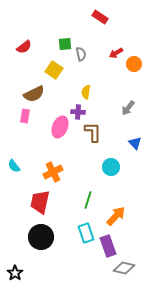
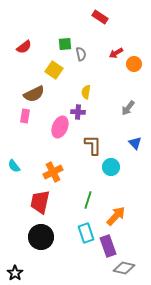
brown L-shape: moved 13 px down
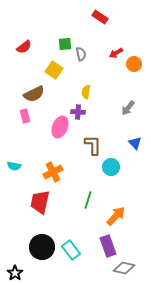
pink rectangle: rotated 24 degrees counterclockwise
cyan semicircle: rotated 40 degrees counterclockwise
cyan rectangle: moved 15 px left, 17 px down; rotated 18 degrees counterclockwise
black circle: moved 1 px right, 10 px down
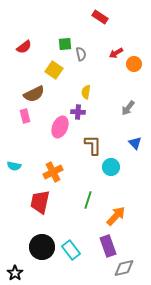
gray diamond: rotated 25 degrees counterclockwise
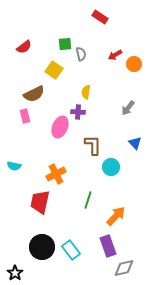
red arrow: moved 1 px left, 2 px down
orange cross: moved 3 px right, 2 px down
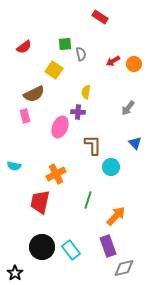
red arrow: moved 2 px left, 6 px down
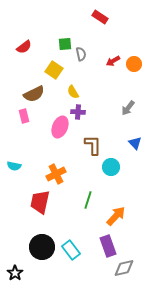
yellow semicircle: moved 13 px left; rotated 40 degrees counterclockwise
pink rectangle: moved 1 px left
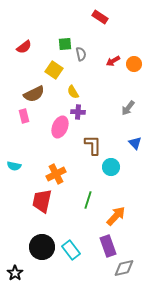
red trapezoid: moved 2 px right, 1 px up
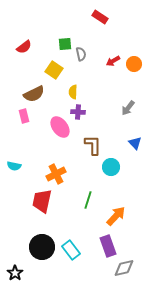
yellow semicircle: rotated 32 degrees clockwise
pink ellipse: rotated 60 degrees counterclockwise
